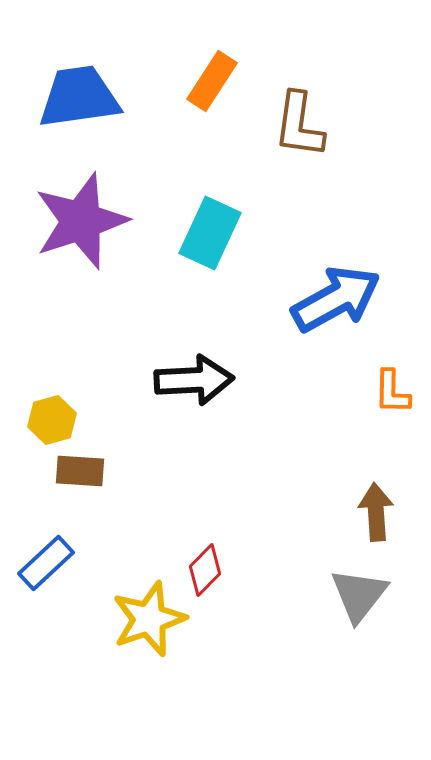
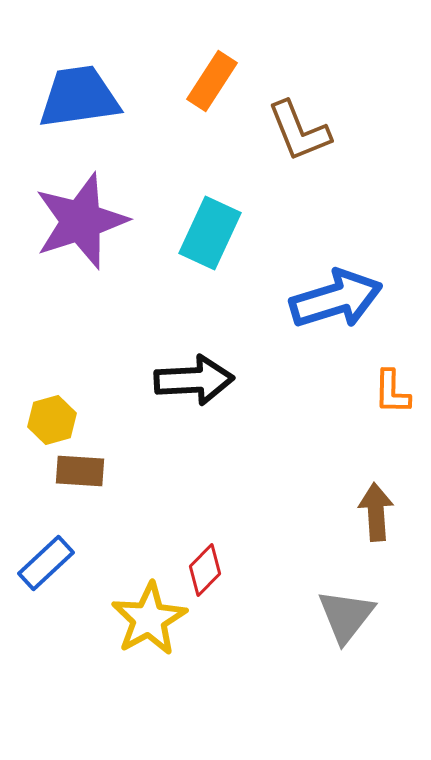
brown L-shape: moved 6 px down; rotated 30 degrees counterclockwise
blue arrow: rotated 12 degrees clockwise
gray triangle: moved 13 px left, 21 px down
yellow star: rotated 10 degrees counterclockwise
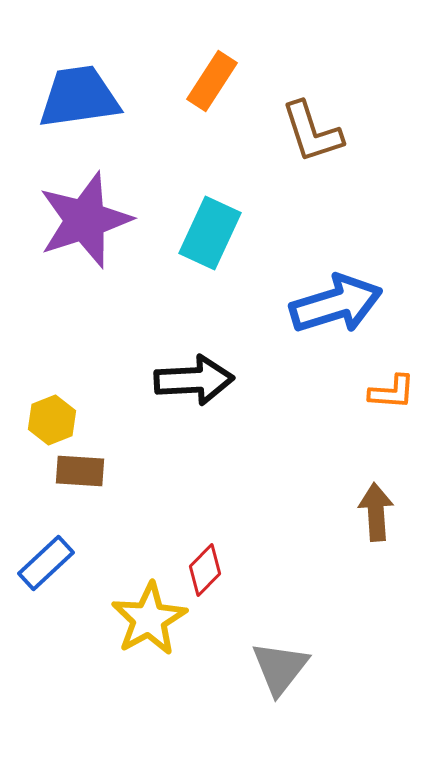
brown L-shape: moved 13 px right, 1 px down; rotated 4 degrees clockwise
purple star: moved 4 px right, 1 px up
blue arrow: moved 5 px down
orange L-shape: rotated 87 degrees counterclockwise
yellow hexagon: rotated 6 degrees counterclockwise
gray triangle: moved 66 px left, 52 px down
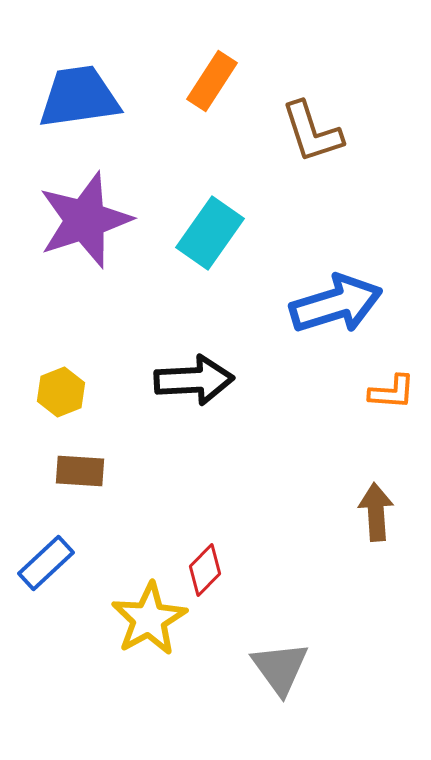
cyan rectangle: rotated 10 degrees clockwise
yellow hexagon: moved 9 px right, 28 px up
gray triangle: rotated 14 degrees counterclockwise
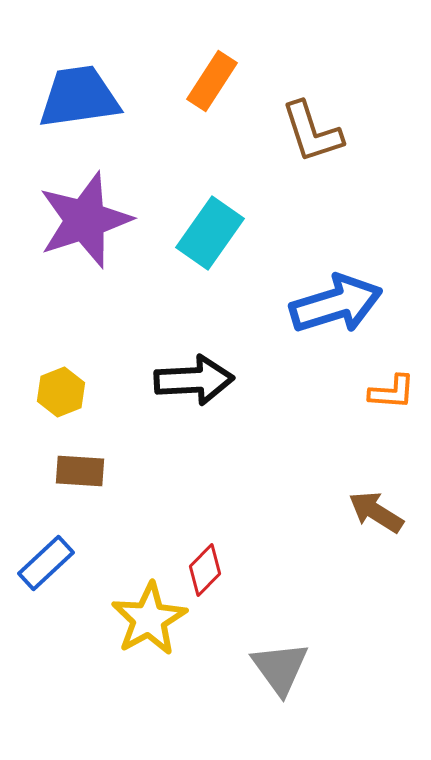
brown arrow: rotated 54 degrees counterclockwise
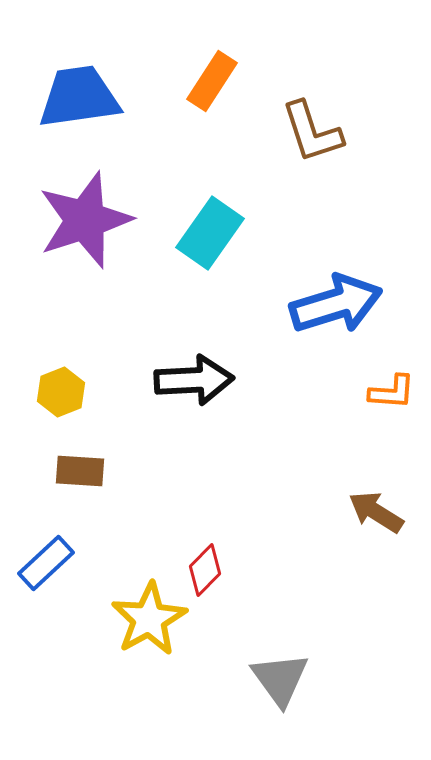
gray triangle: moved 11 px down
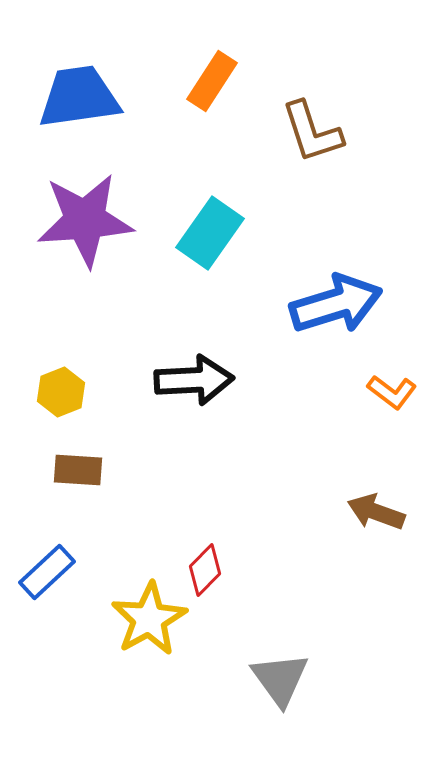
purple star: rotated 14 degrees clockwise
orange L-shape: rotated 33 degrees clockwise
brown rectangle: moved 2 px left, 1 px up
brown arrow: rotated 12 degrees counterclockwise
blue rectangle: moved 1 px right, 9 px down
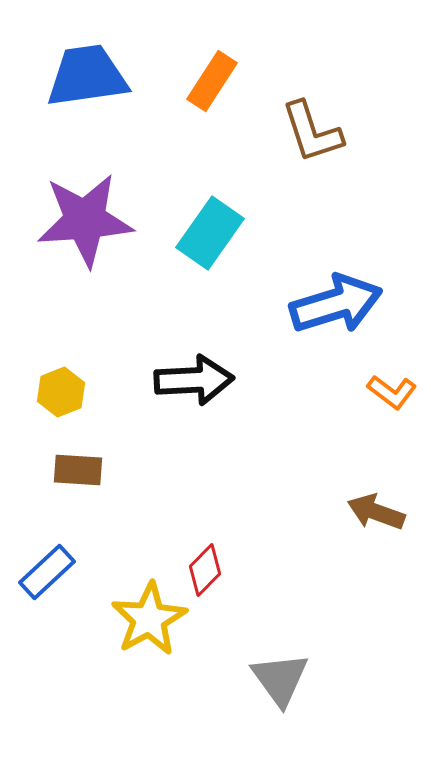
blue trapezoid: moved 8 px right, 21 px up
